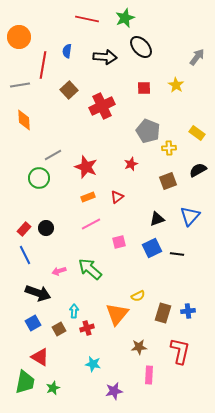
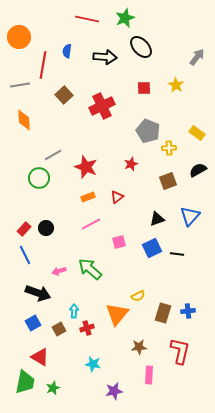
brown square at (69, 90): moved 5 px left, 5 px down
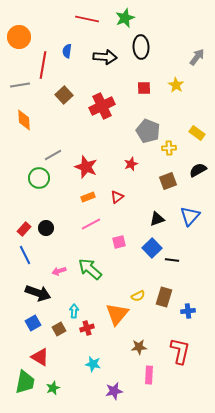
black ellipse at (141, 47): rotated 40 degrees clockwise
blue square at (152, 248): rotated 18 degrees counterclockwise
black line at (177, 254): moved 5 px left, 6 px down
brown rectangle at (163, 313): moved 1 px right, 16 px up
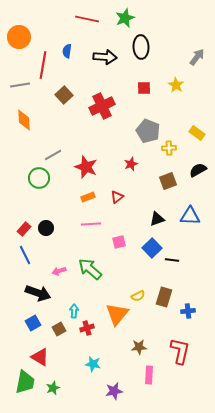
blue triangle at (190, 216): rotated 50 degrees clockwise
pink line at (91, 224): rotated 24 degrees clockwise
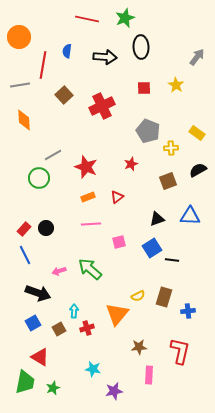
yellow cross at (169, 148): moved 2 px right
blue square at (152, 248): rotated 12 degrees clockwise
cyan star at (93, 364): moved 5 px down
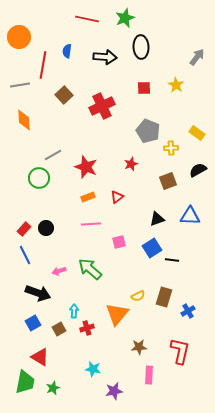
blue cross at (188, 311): rotated 24 degrees counterclockwise
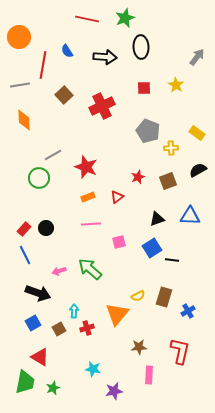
blue semicircle at (67, 51): rotated 40 degrees counterclockwise
red star at (131, 164): moved 7 px right, 13 px down
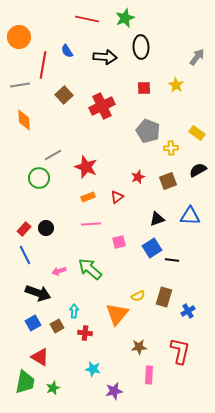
red cross at (87, 328): moved 2 px left, 5 px down; rotated 24 degrees clockwise
brown square at (59, 329): moved 2 px left, 3 px up
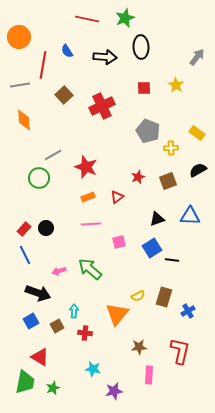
blue square at (33, 323): moved 2 px left, 2 px up
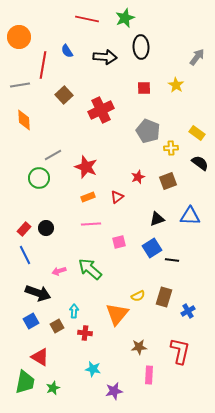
red cross at (102, 106): moved 1 px left, 4 px down
black semicircle at (198, 170): moved 2 px right, 7 px up; rotated 66 degrees clockwise
